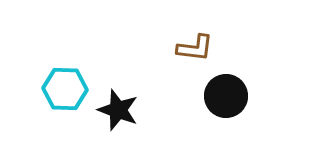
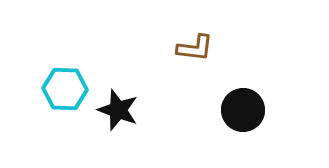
black circle: moved 17 px right, 14 px down
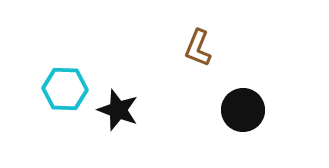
brown L-shape: moved 3 px right; rotated 105 degrees clockwise
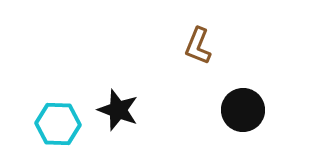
brown L-shape: moved 2 px up
cyan hexagon: moved 7 px left, 35 px down
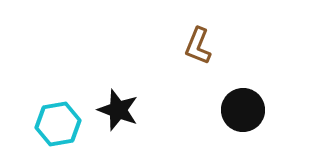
cyan hexagon: rotated 12 degrees counterclockwise
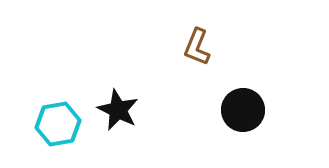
brown L-shape: moved 1 px left, 1 px down
black star: rotated 6 degrees clockwise
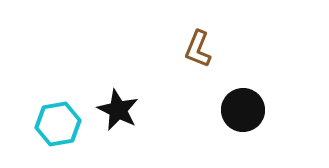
brown L-shape: moved 1 px right, 2 px down
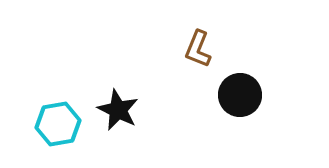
black circle: moved 3 px left, 15 px up
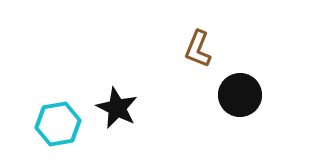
black star: moved 1 px left, 2 px up
